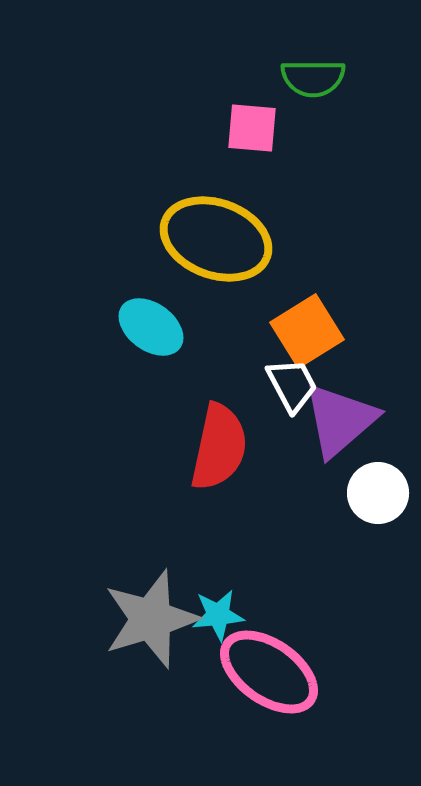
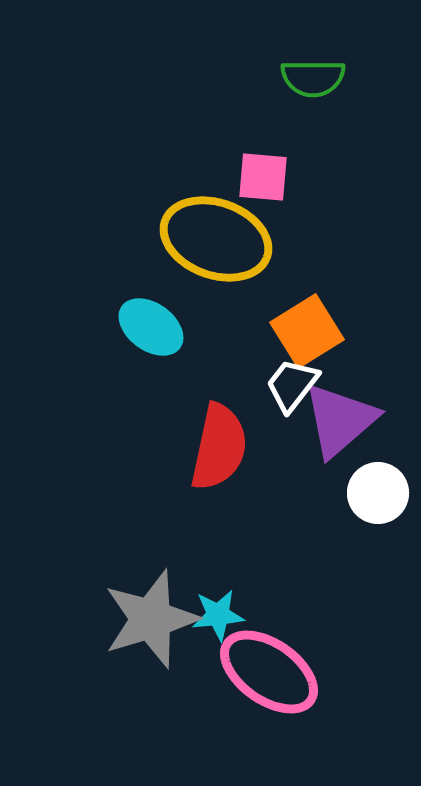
pink square: moved 11 px right, 49 px down
white trapezoid: rotated 114 degrees counterclockwise
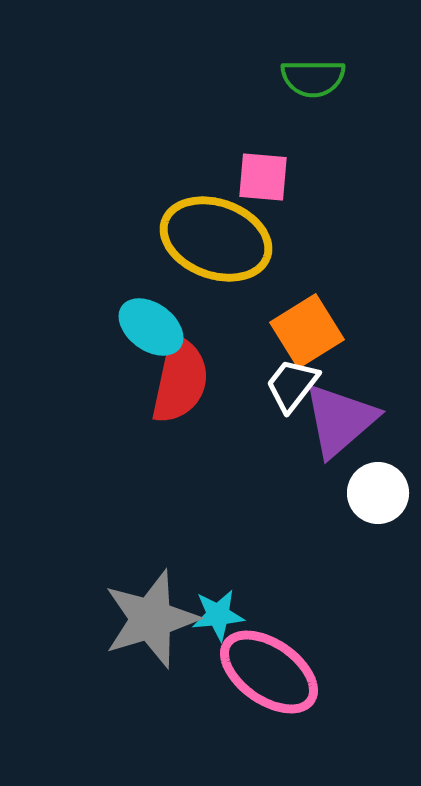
red semicircle: moved 39 px left, 67 px up
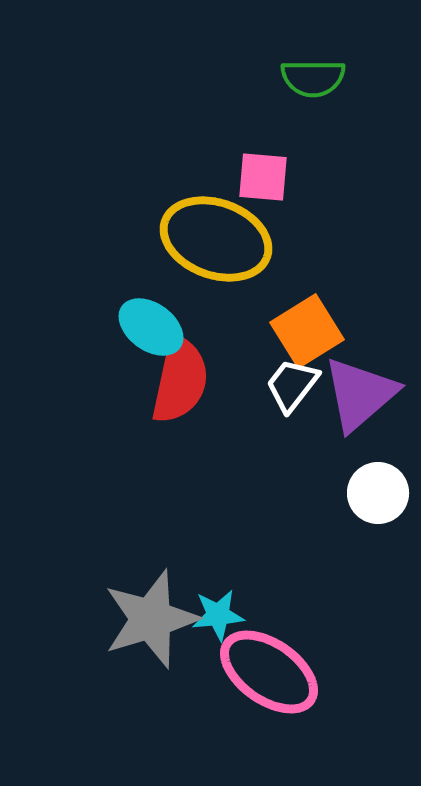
purple triangle: moved 20 px right, 26 px up
